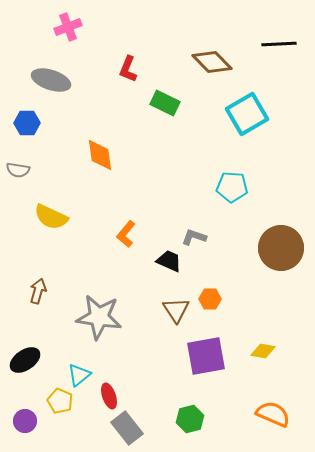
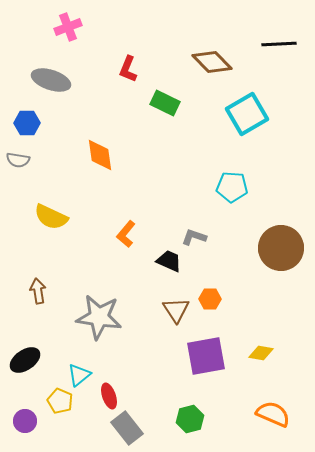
gray semicircle: moved 10 px up
brown arrow: rotated 25 degrees counterclockwise
yellow diamond: moved 2 px left, 2 px down
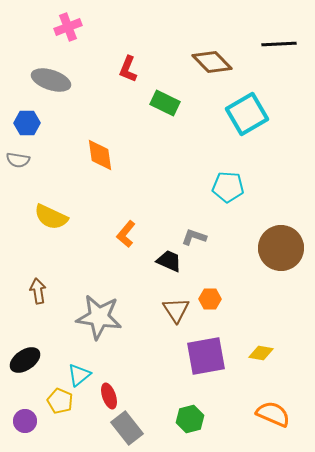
cyan pentagon: moved 4 px left
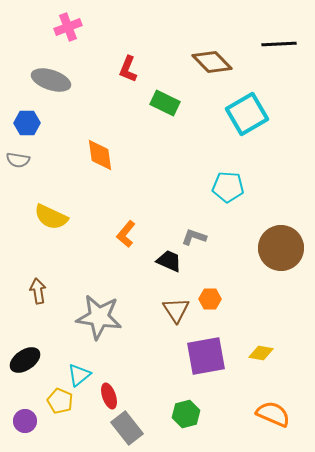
green hexagon: moved 4 px left, 5 px up
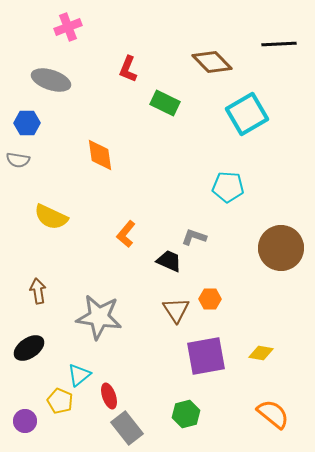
black ellipse: moved 4 px right, 12 px up
orange semicircle: rotated 16 degrees clockwise
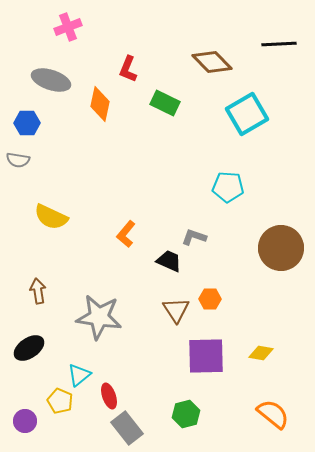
orange diamond: moved 51 px up; rotated 20 degrees clockwise
purple square: rotated 9 degrees clockwise
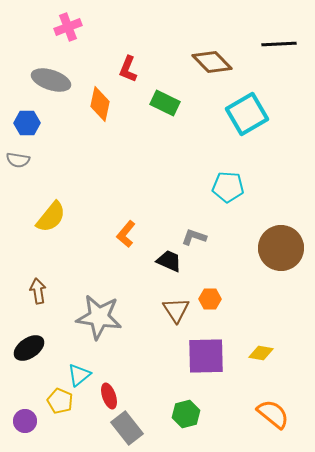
yellow semicircle: rotated 76 degrees counterclockwise
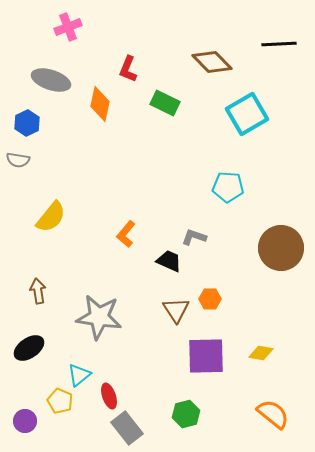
blue hexagon: rotated 25 degrees counterclockwise
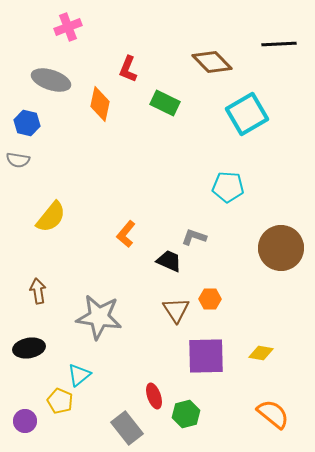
blue hexagon: rotated 20 degrees counterclockwise
black ellipse: rotated 24 degrees clockwise
red ellipse: moved 45 px right
